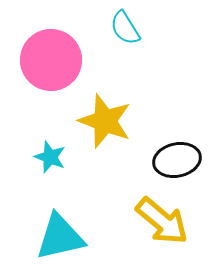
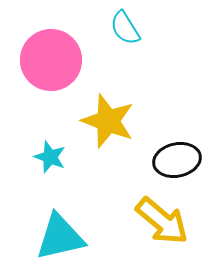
yellow star: moved 3 px right
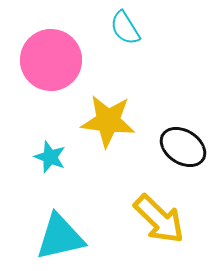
yellow star: rotated 14 degrees counterclockwise
black ellipse: moved 6 px right, 13 px up; rotated 45 degrees clockwise
yellow arrow: moved 3 px left, 2 px up; rotated 4 degrees clockwise
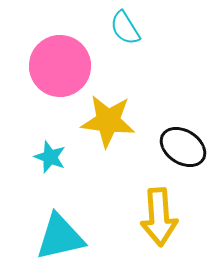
pink circle: moved 9 px right, 6 px down
yellow arrow: moved 2 px up; rotated 42 degrees clockwise
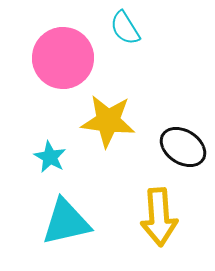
pink circle: moved 3 px right, 8 px up
cyan star: rotated 8 degrees clockwise
cyan triangle: moved 6 px right, 15 px up
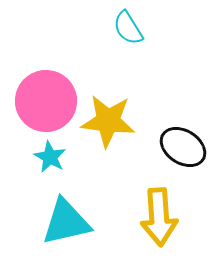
cyan semicircle: moved 3 px right
pink circle: moved 17 px left, 43 px down
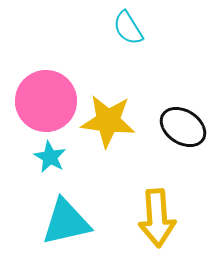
black ellipse: moved 20 px up
yellow arrow: moved 2 px left, 1 px down
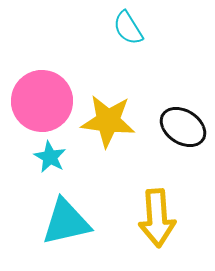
pink circle: moved 4 px left
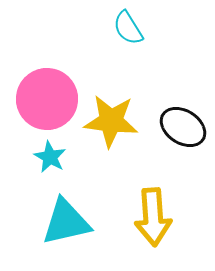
pink circle: moved 5 px right, 2 px up
yellow star: moved 3 px right
yellow arrow: moved 4 px left, 1 px up
